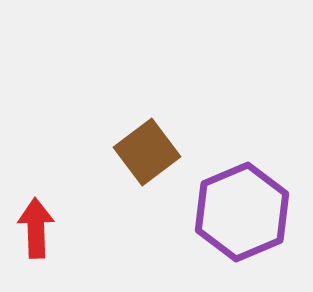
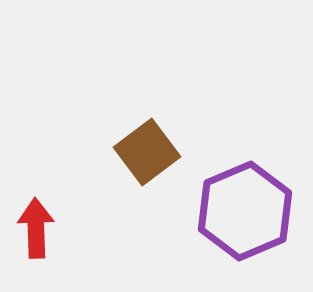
purple hexagon: moved 3 px right, 1 px up
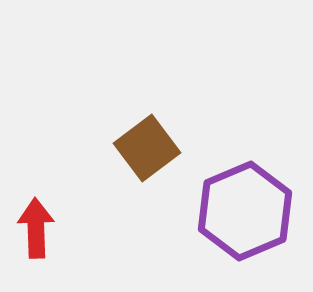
brown square: moved 4 px up
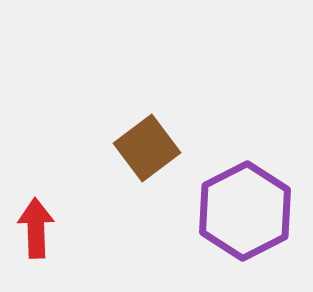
purple hexagon: rotated 4 degrees counterclockwise
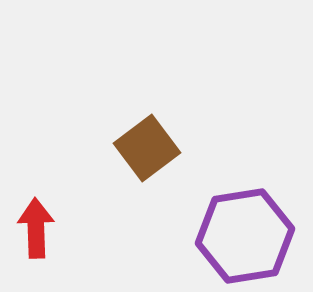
purple hexagon: moved 25 px down; rotated 18 degrees clockwise
